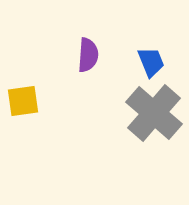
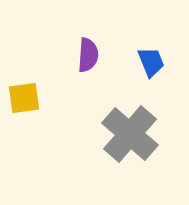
yellow square: moved 1 px right, 3 px up
gray cross: moved 24 px left, 21 px down
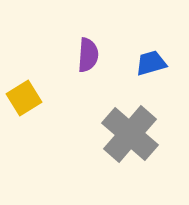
blue trapezoid: moved 1 px down; rotated 84 degrees counterclockwise
yellow square: rotated 24 degrees counterclockwise
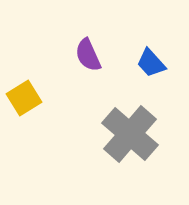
purple semicircle: rotated 152 degrees clockwise
blue trapezoid: rotated 116 degrees counterclockwise
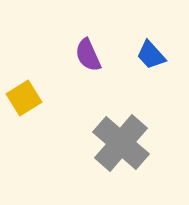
blue trapezoid: moved 8 px up
gray cross: moved 9 px left, 9 px down
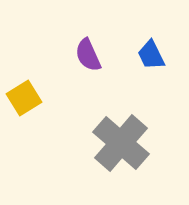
blue trapezoid: rotated 16 degrees clockwise
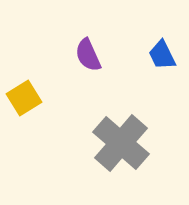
blue trapezoid: moved 11 px right
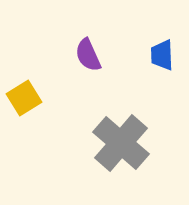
blue trapezoid: rotated 24 degrees clockwise
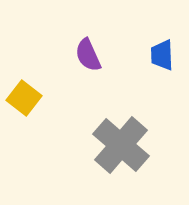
yellow square: rotated 20 degrees counterclockwise
gray cross: moved 2 px down
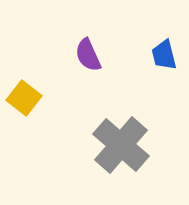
blue trapezoid: moved 2 px right; rotated 12 degrees counterclockwise
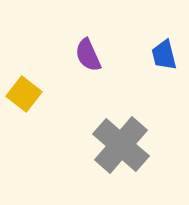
yellow square: moved 4 px up
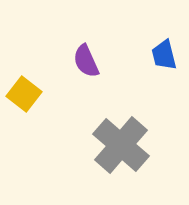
purple semicircle: moved 2 px left, 6 px down
